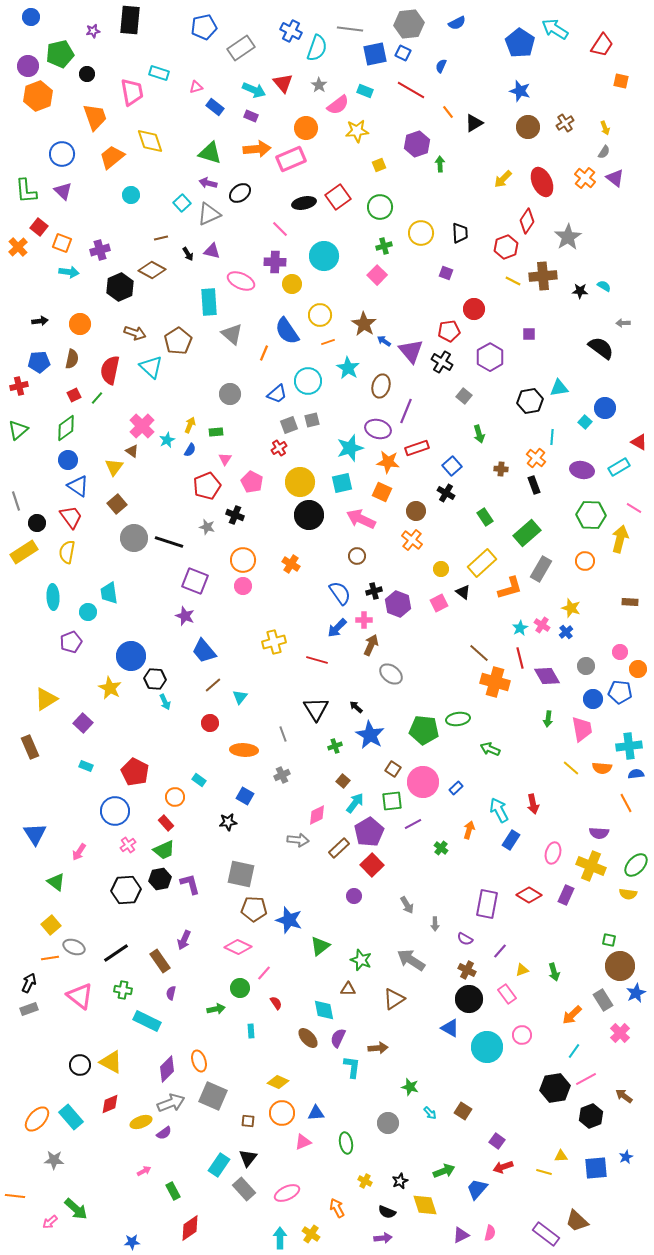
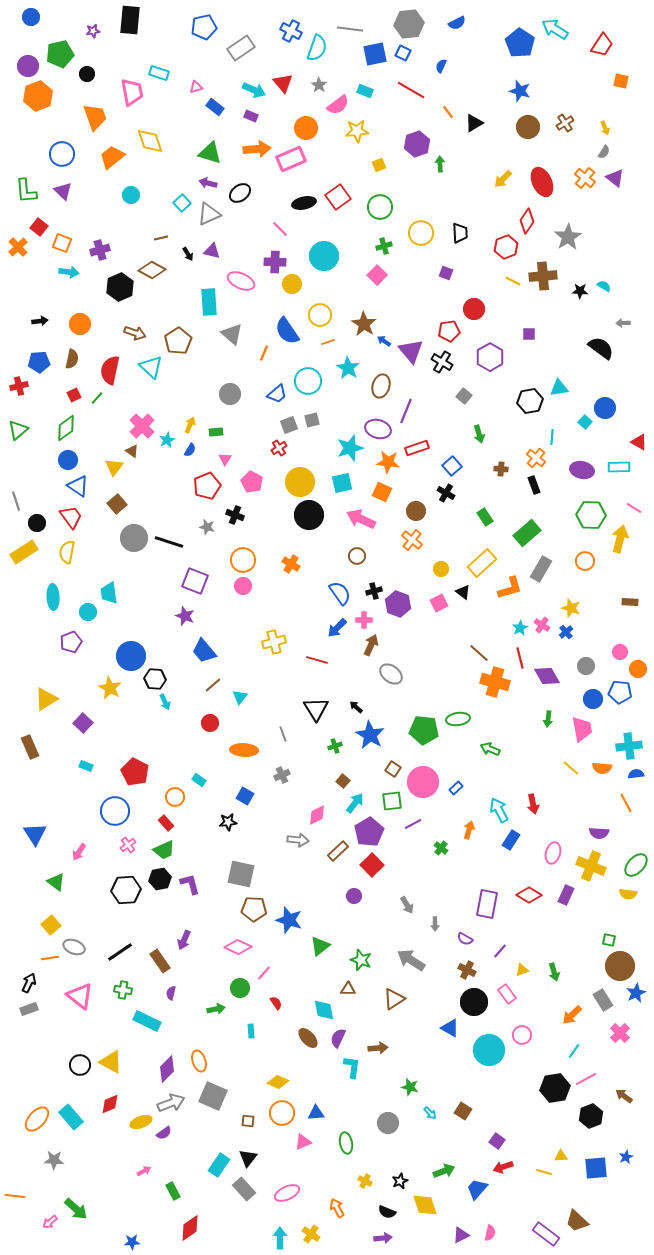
cyan rectangle at (619, 467): rotated 30 degrees clockwise
brown rectangle at (339, 848): moved 1 px left, 3 px down
black line at (116, 953): moved 4 px right, 1 px up
black circle at (469, 999): moved 5 px right, 3 px down
cyan circle at (487, 1047): moved 2 px right, 3 px down
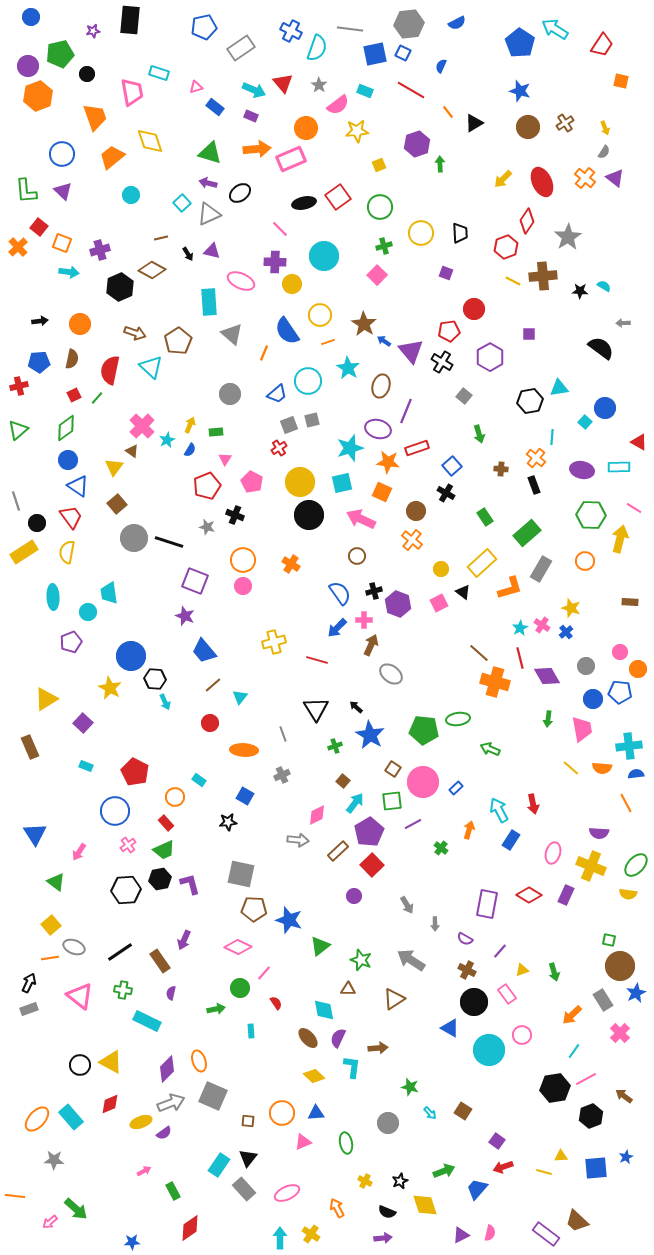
yellow diamond at (278, 1082): moved 36 px right, 6 px up; rotated 20 degrees clockwise
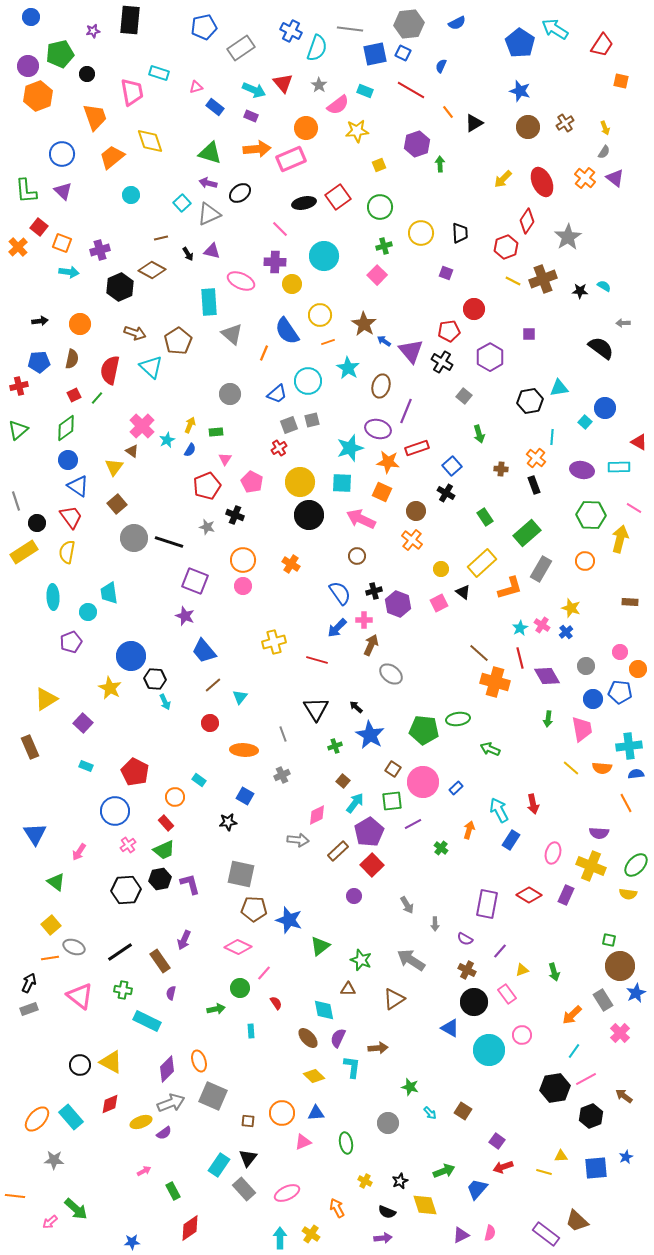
brown cross at (543, 276): moved 3 px down; rotated 16 degrees counterclockwise
cyan square at (342, 483): rotated 15 degrees clockwise
